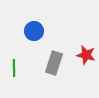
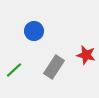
gray rectangle: moved 4 px down; rotated 15 degrees clockwise
green line: moved 2 px down; rotated 48 degrees clockwise
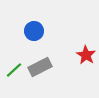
red star: rotated 18 degrees clockwise
gray rectangle: moved 14 px left; rotated 30 degrees clockwise
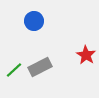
blue circle: moved 10 px up
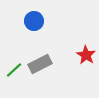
gray rectangle: moved 3 px up
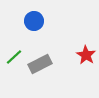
green line: moved 13 px up
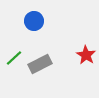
green line: moved 1 px down
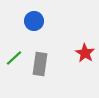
red star: moved 1 px left, 2 px up
gray rectangle: rotated 55 degrees counterclockwise
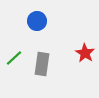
blue circle: moved 3 px right
gray rectangle: moved 2 px right
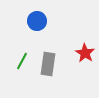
green line: moved 8 px right, 3 px down; rotated 18 degrees counterclockwise
gray rectangle: moved 6 px right
